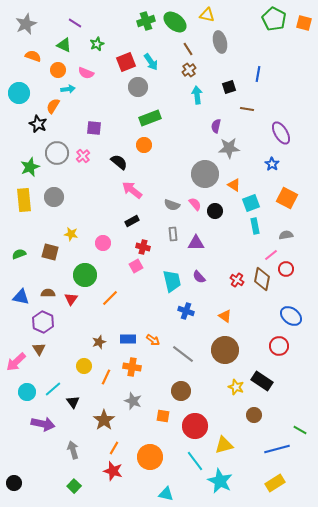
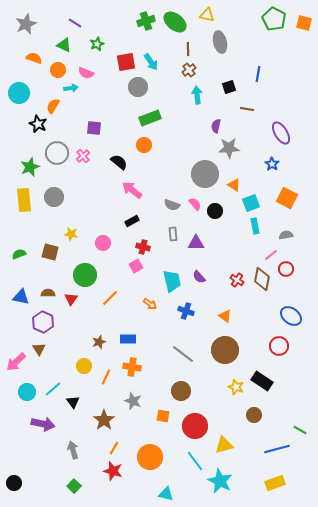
brown line at (188, 49): rotated 32 degrees clockwise
orange semicircle at (33, 56): moved 1 px right, 2 px down
red square at (126, 62): rotated 12 degrees clockwise
cyan arrow at (68, 89): moved 3 px right, 1 px up
orange arrow at (153, 340): moved 3 px left, 36 px up
yellow rectangle at (275, 483): rotated 12 degrees clockwise
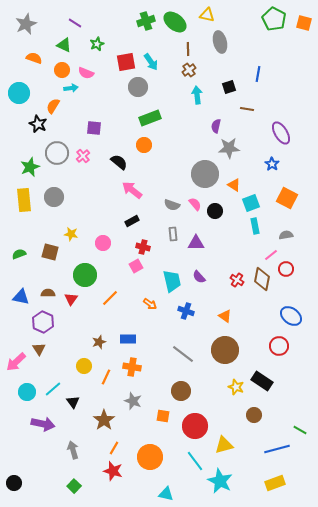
orange circle at (58, 70): moved 4 px right
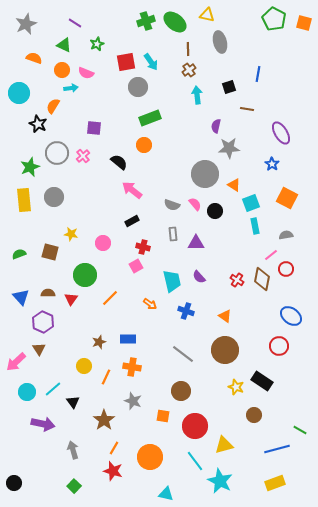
blue triangle at (21, 297): rotated 36 degrees clockwise
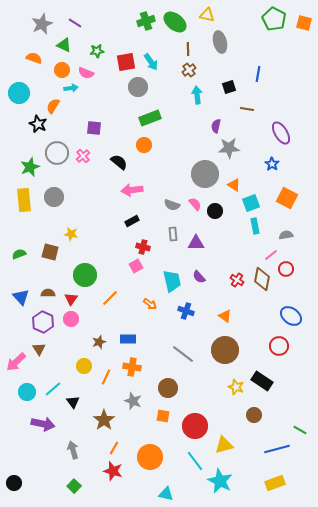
gray star at (26, 24): moved 16 px right
green star at (97, 44): moved 7 px down; rotated 16 degrees clockwise
pink arrow at (132, 190): rotated 45 degrees counterclockwise
pink circle at (103, 243): moved 32 px left, 76 px down
brown circle at (181, 391): moved 13 px left, 3 px up
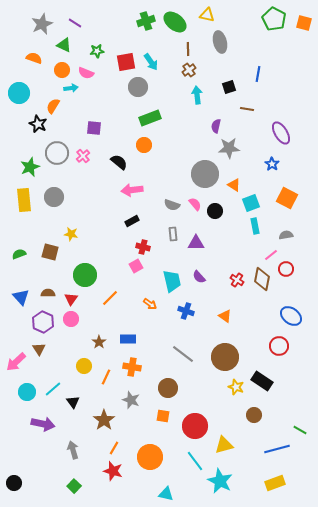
brown star at (99, 342): rotated 16 degrees counterclockwise
brown circle at (225, 350): moved 7 px down
gray star at (133, 401): moved 2 px left, 1 px up
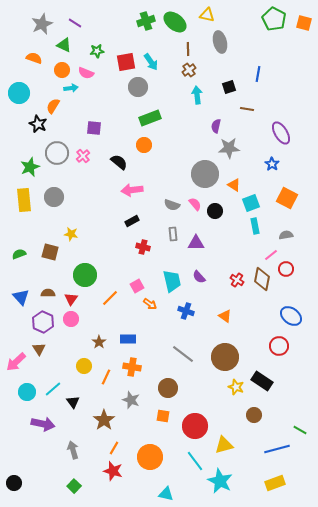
pink square at (136, 266): moved 1 px right, 20 px down
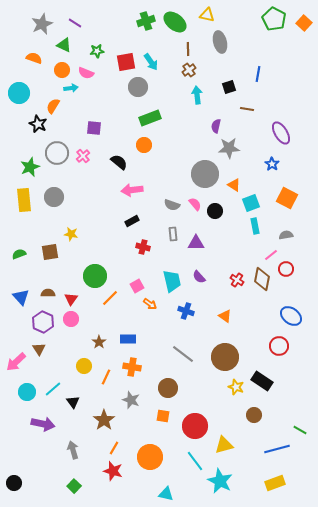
orange square at (304, 23): rotated 28 degrees clockwise
brown square at (50, 252): rotated 24 degrees counterclockwise
green circle at (85, 275): moved 10 px right, 1 px down
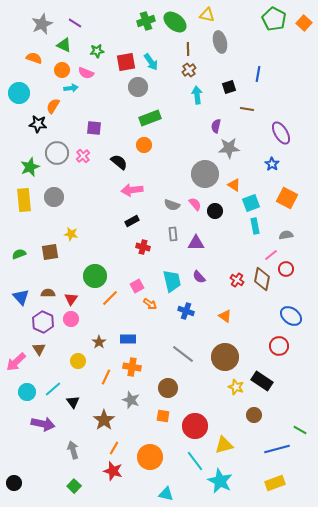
black star at (38, 124): rotated 18 degrees counterclockwise
yellow circle at (84, 366): moved 6 px left, 5 px up
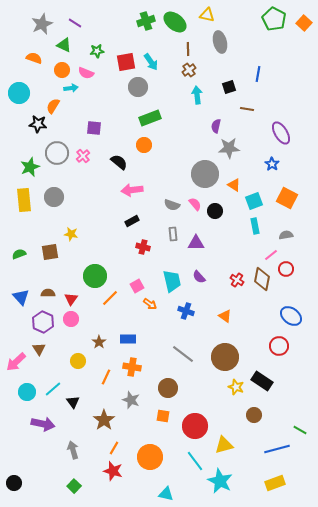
cyan square at (251, 203): moved 3 px right, 2 px up
